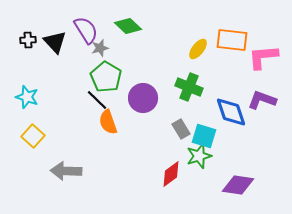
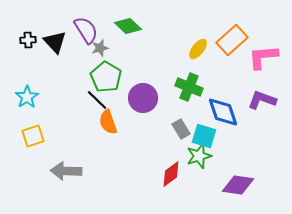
orange rectangle: rotated 48 degrees counterclockwise
cyan star: rotated 20 degrees clockwise
blue diamond: moved 8 px left
yellow square: rotated 30 degrees clockwise
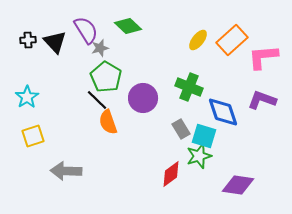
yellow ellipse: moved 9 px up
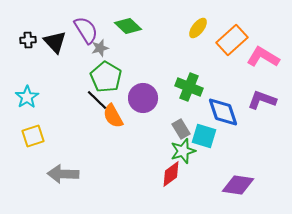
yellow ellipse: moved 12 px up
pink L-shape: rotated 36 degrees clockwise
orange semicircle: moved 5 px right, 6 px up; rotated 10 degrees counterclockwise
green star: moved 16 px left, 5 px up
gray arrow: moved 3 px left, 3 px down
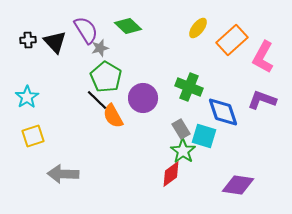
pink L-shape: rotated 92 degrees counterclockwise
green star: rotated 20 degrees counterclockwise
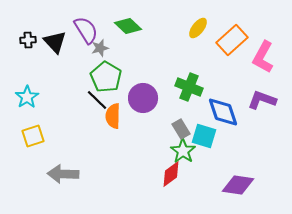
orange semicircle: rotated 30 degrees clockwise
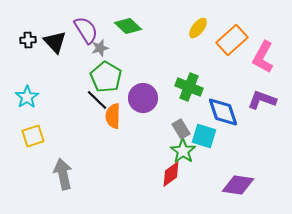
gray arrow: rotated 76 degrees clockwise
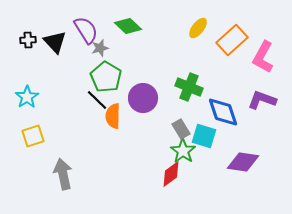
purple diamond: moved 5 px right, 23 px up
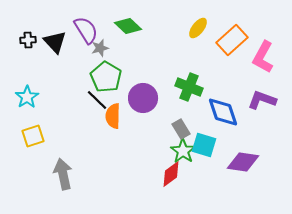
cyan square: moved 9 px down
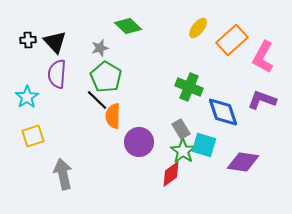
purple semicircle: moved 29 px left, 44 px down; rotated 144 degrees counterclockwise
purple circle: moved 4 px left, 44 px down
